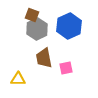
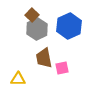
brown square: rotated 24 degrees clockwise
pink square: moved 4 px left
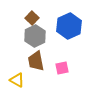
brown square: moved 3 px down
gray hexagon: moved 2 px left, 7 px down
brown trapezoid: moved 8 px left, 3 px down
yellow triangle: moved 1 px left, 1 px down; rotated 28 degrees clockwise
